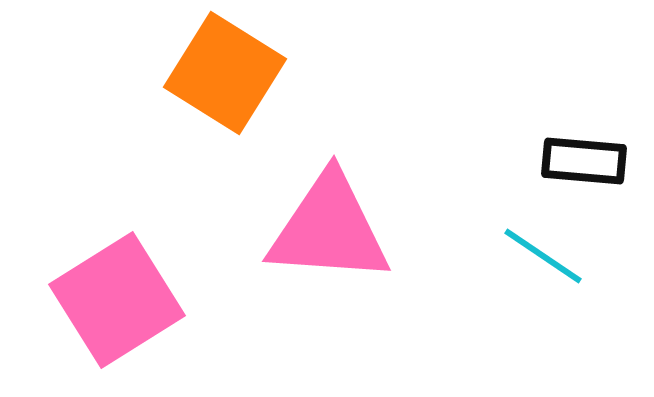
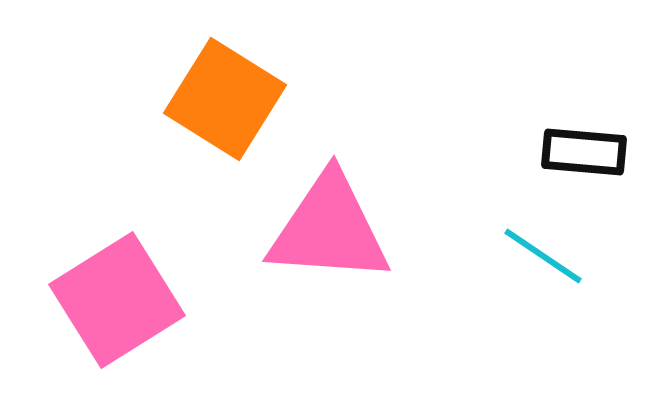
orange square: moved 26 px down
black rectangle: moved 9 px up
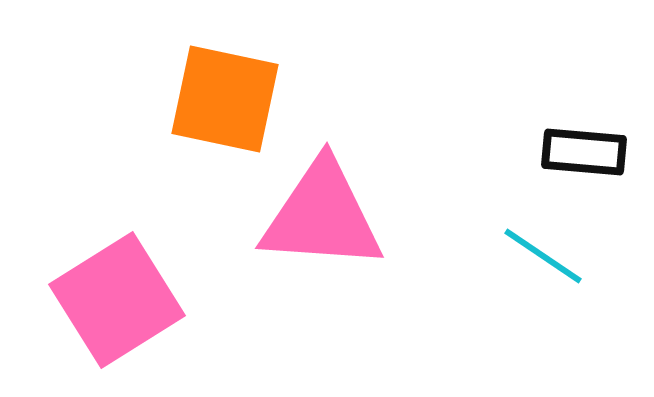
orange square: rotated 20 degrees counterclockwise
pink triangle: moved 7 px left, 13 px up
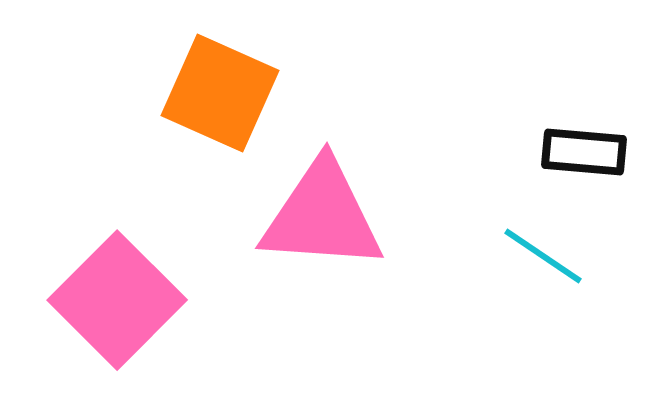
orange square: moved 5 px left, 6 px up; rotated 12 degrees clockwise
pink square: rotated 13 degrees counterclockwise
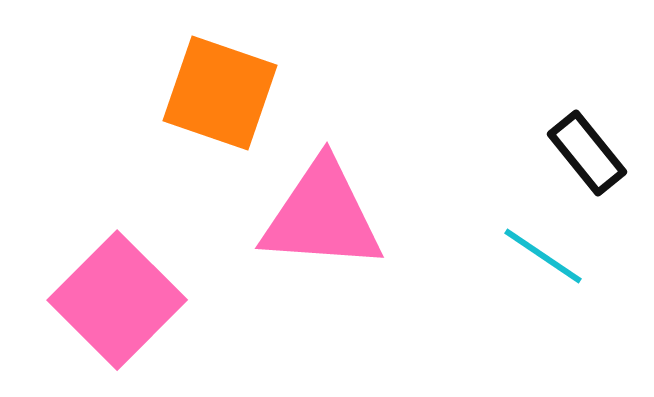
orange square: rotated 5 degrees counterclockwise
black rectangle: moved 3 px right, 1 px down; rotated 46 degrees clockwise
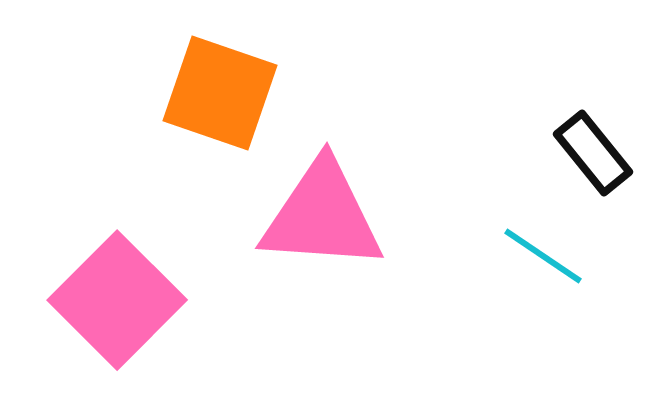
black rectangle: moved 6 px right
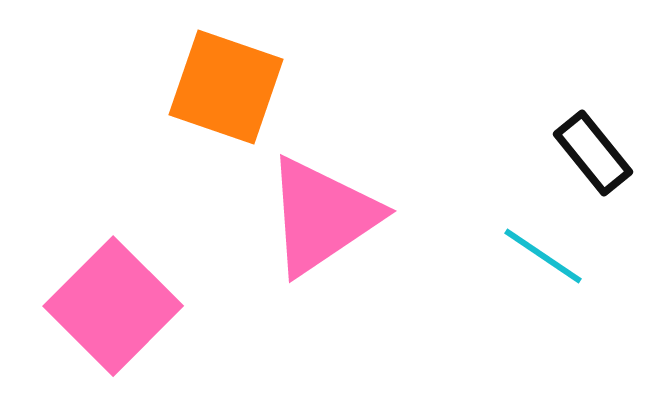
orange square: moved 6 px right, 6 px up
pink triangle: rotated 38 degrees counterclockwise
pink square: moved 4 px left, 6 px down
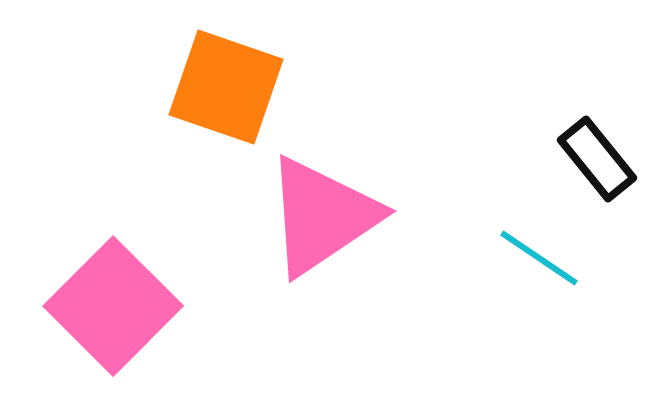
black rectangle: moved 4 px right, 6 px down
cyan line: moved 4 px left, 2 px down
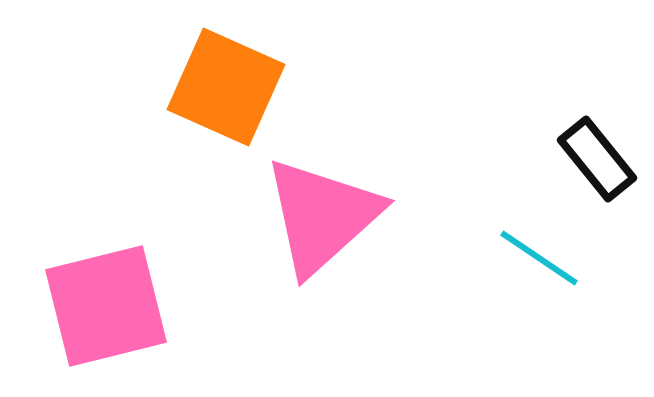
orange square: rotated 5 degrees clockwise
pink triangle: rotated 8 degrees counterclockwise
pink square: moved 7 px left; rotated 31 degrees clockwise
